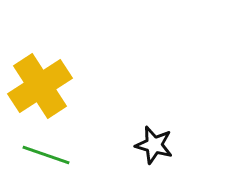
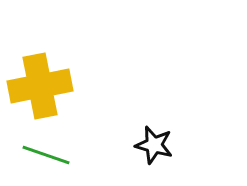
yellow cross: rotated 22 degrees clockwise
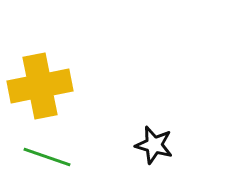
green line: moved 1 px right, 2 px down
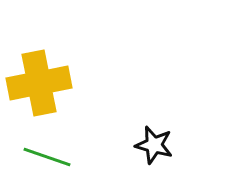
yellow cross: moved 1 px left, 3 px up
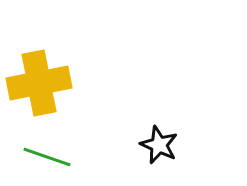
black star: moved 5 px right; rotated 9 degrees clockwise
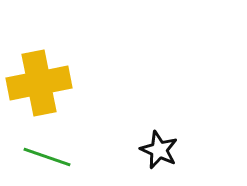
black star: moved 5 px down
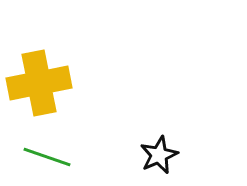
black star: moved 5 px down; rotated 24 degrees clockwise
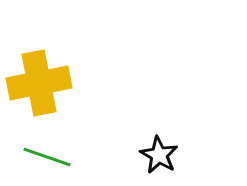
black star: rotated 18 degrees counterclockwise
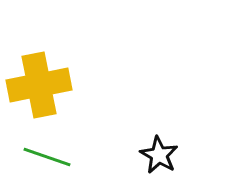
yellow cross: moved 2 px down
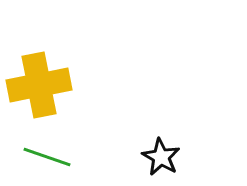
black star: moved 2 px right, 2 px down
